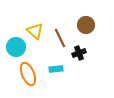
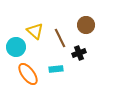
orange ellipse: rotated 15 degrees counterclockwise
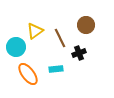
yellow triangle: rotated 42 degrees clockwise
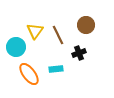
yellow triangle: rotated 18 degrees counterclockwise
brown line: moved 2 px left, 3 px up
orange ellipse: moved 1 px right
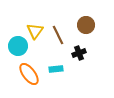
cyan circle: moved 2 px right, 1 px up
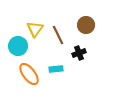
yellow triangle: moved 2 px up
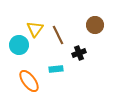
brown circle: moved 9 px right
cyan circle: moved 1 px right, 1 px up
orange ellipse: moved 7 px down
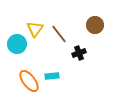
brown line: moved 1 px right, 1 px up; rotated 12 degrees counterclockwise
cyan circle: moved 2 px left, 1 px up
cyan rectangle: moved 4 px left, 7 px down
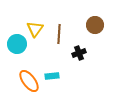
brown line: rotated 42 degrees clockwise
